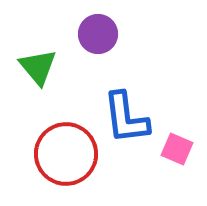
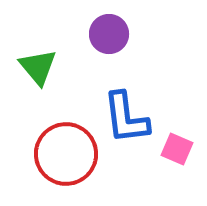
purple circle: moved 11 px right
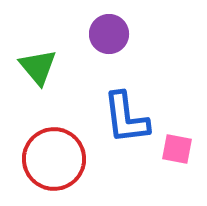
pink square: rotated 12 degrees counterclockwise
red circle: moved 12 px left, 5 px down
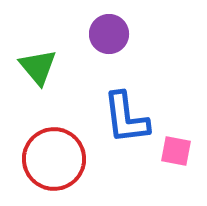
pink square: moved 1 px left, 2 px down
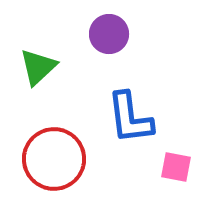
green triangle: rotated 27 degrees clockwise
blue L-shape: moved 4 px right
pink square: moved 16 px down
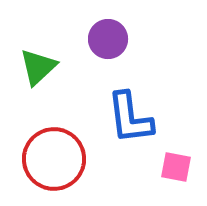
purple circle: moved 1 px left, 5 px down
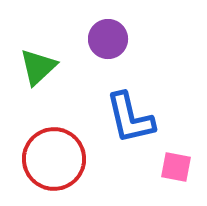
blue L-shape: rotated 6 degrees counterclockwise
